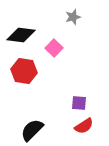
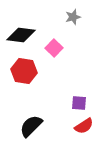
black semicircle: moved 1 px left, 4 px up
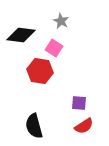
gray star: moved 12 px left, 4 px down; rotated 28 degrees counterclockwise
pink square: rotated 12 degrees counterclockwise
red hexagon: moved 16 px right
black semicircle: moved 3 px right; rotated 60 degrees counterclockwise
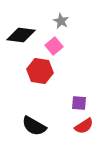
pink square: moved 2 px up; rotated 18 degrees clockwise
black semicircle: rotated 45 degrees counterclockwise
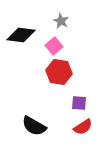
red hexagon: moved 19 px right, 1 px down
red semicircle: moved 1 px left, 1 px down
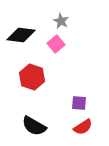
pink square: moved 2 px right, 2 px up
red hexagon: moved 27 px left, 5 px down; rotated 10 degrees clockwise
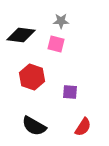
gray star: rotated 28 degrees counterclockwise
pink square: rotated 36 degrees counterclockwise
purple square: moved 9 px left, 11 px up
red semicircle: rotated 24 degrees counterclockwise
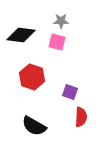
pink square: moved 1 px right, 2 px up
purple square: rotated 14 degrees clockwise
red semicircle: moved 2 px left, 10 px up; rotated 30 degrees counterclockwise
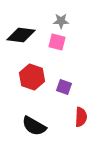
purple square: moved 6 px left, 5 px up
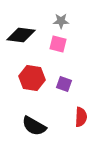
pink square: moved 1 px right, 2 px down
red hexagon: moved 1 px down; rotated 10 degrees counterclockwise
purple square: moved 3 px up
